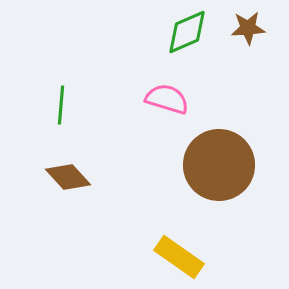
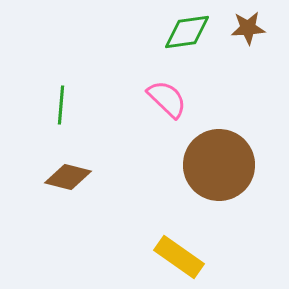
green diamond: rotated 15 degrees clockwise
pink semicircle: rotated 27 degrees clockwise
brown diamond: rotated 33 degrees counterclockwise
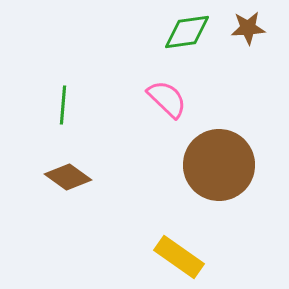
green line: moved 2 px right
brown diamond: rotated 21 degrees clockwise
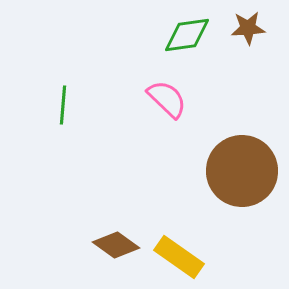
green diamond: moved 3 px down
brown circle: moved 23 px right, 6 px down
brown diamond: moved 48 px right, 68 px down
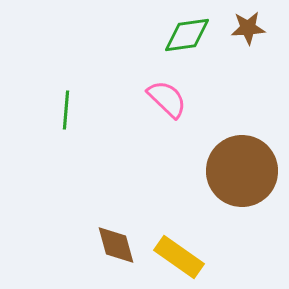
green line: moved 3 px right, 5 px down
brown diamond: rotated 39 degrees clockwise
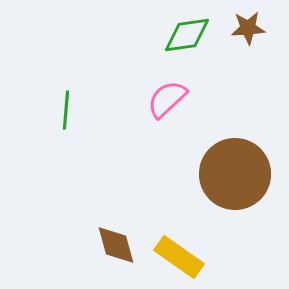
pink semicircle: rotated 87 degrees counterclockwise
brown circle: moved 7 px left, 3 px down
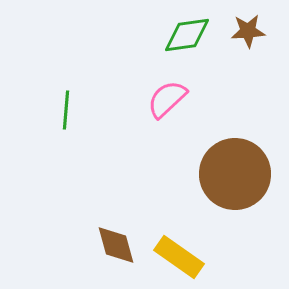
brown star: moved 3 px down
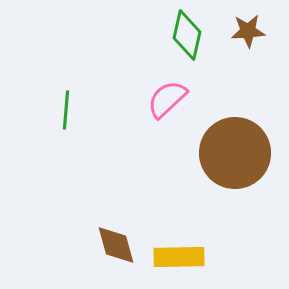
green diamond: rotated 69 degrees counterclockwise
brown circle: moved 21 px up
yellow rectangle: rotated 36 degrees counterclockwise
